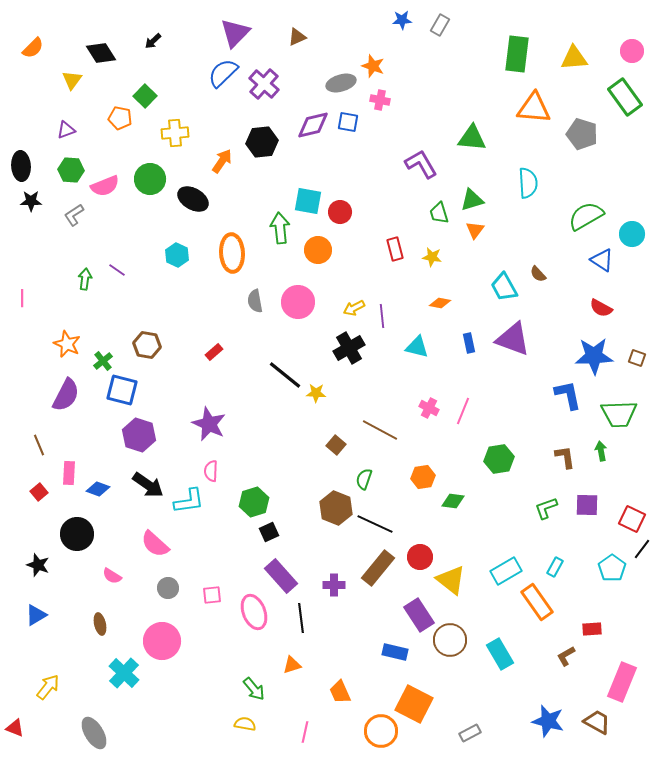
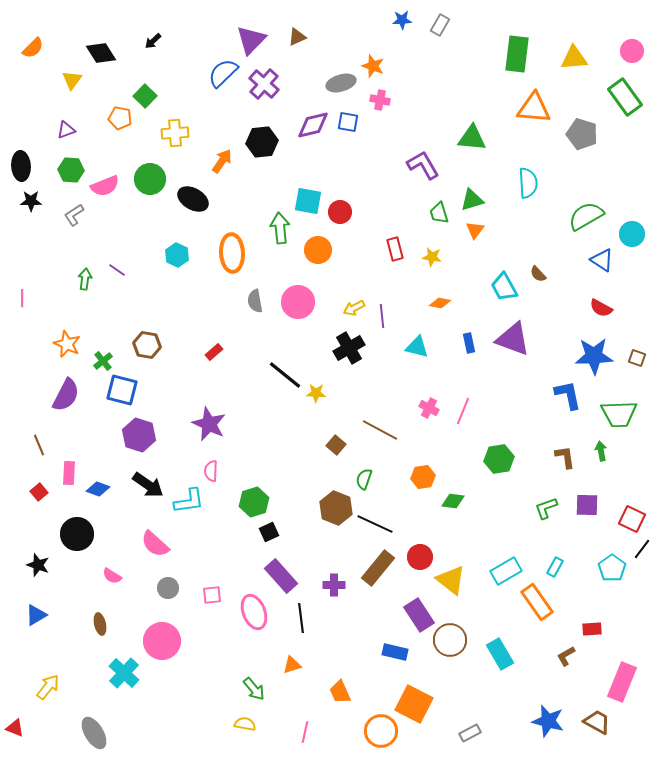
purple triangle at (235, 33): moved 16 px right, 7 px down
purple L-shape at (421, 164): moved 2 px right, 1 px down
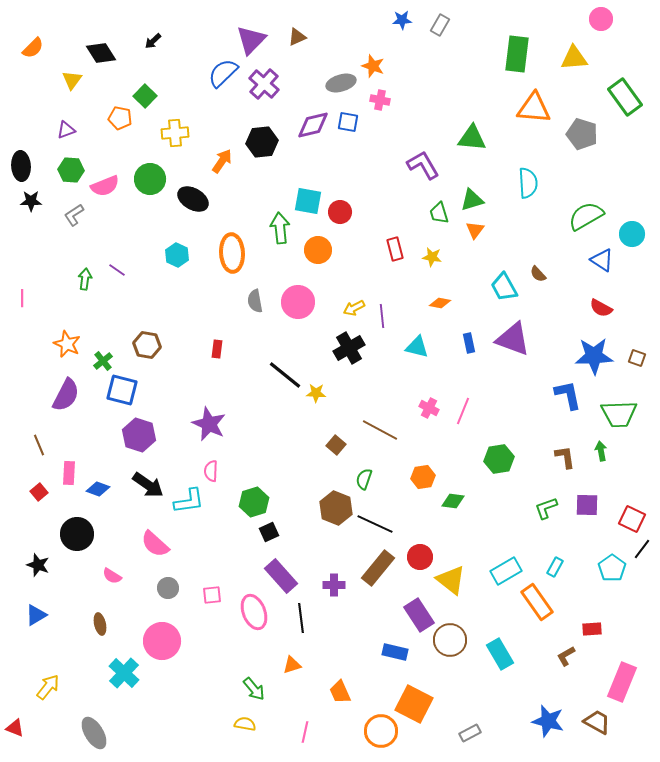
pink circle at (632, 51): moved 31 px left, 32 px up
red rectangle at (214, 352): moved 3 px right, 3 px up; rotated 42 degrees counterclockwise
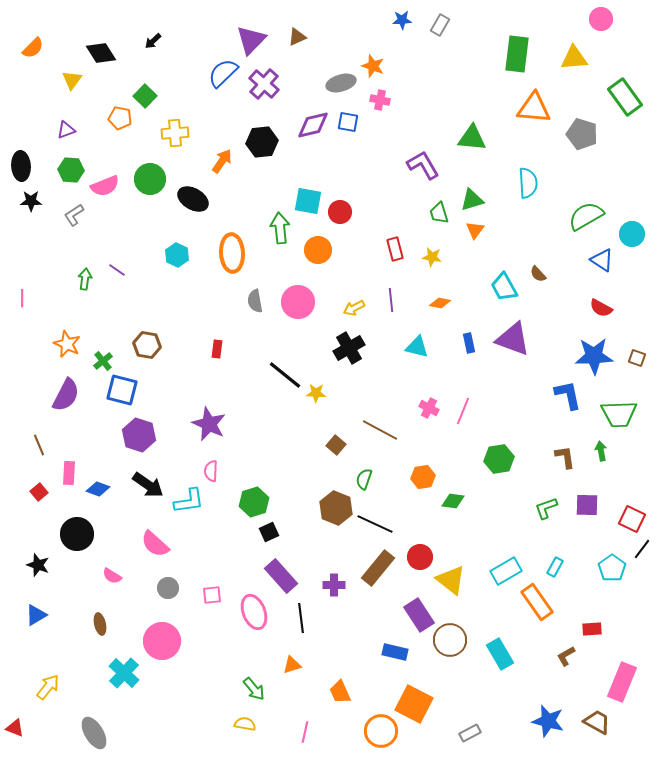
purple line at (382, 316): moved 9 px right, 16 px up
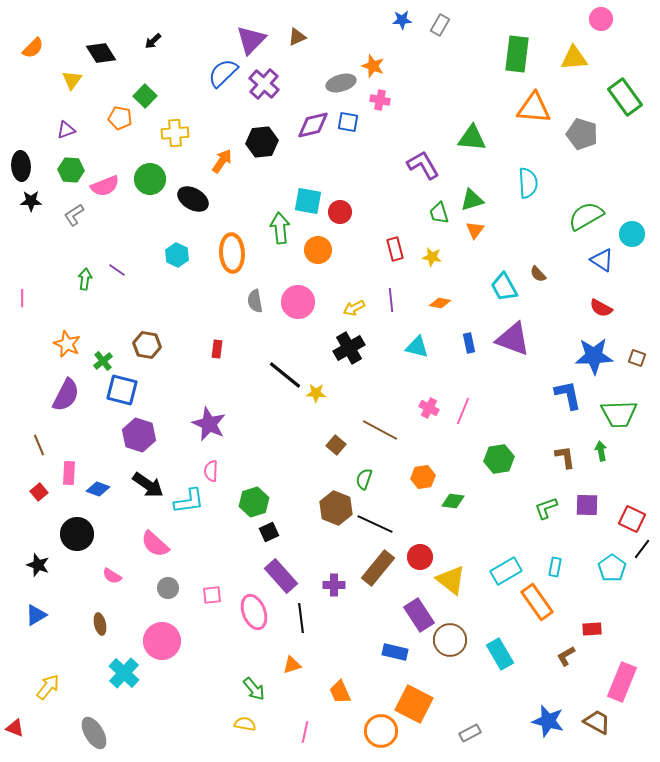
cyan rectangle at (555, 567): rotated 18 degrees counterclockwise
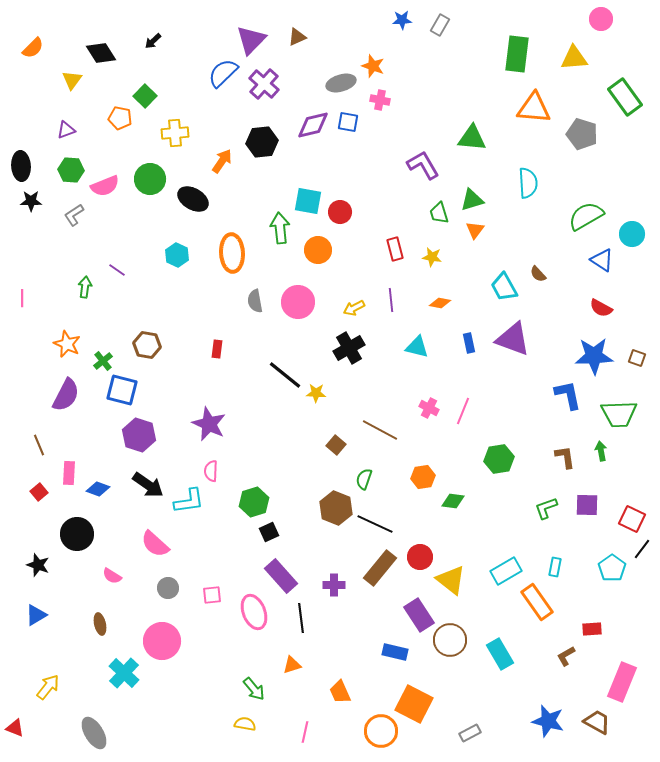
green arrow at (85, 279): moved 8 px down
brown rectangle at (378, 568): moved 2 px right
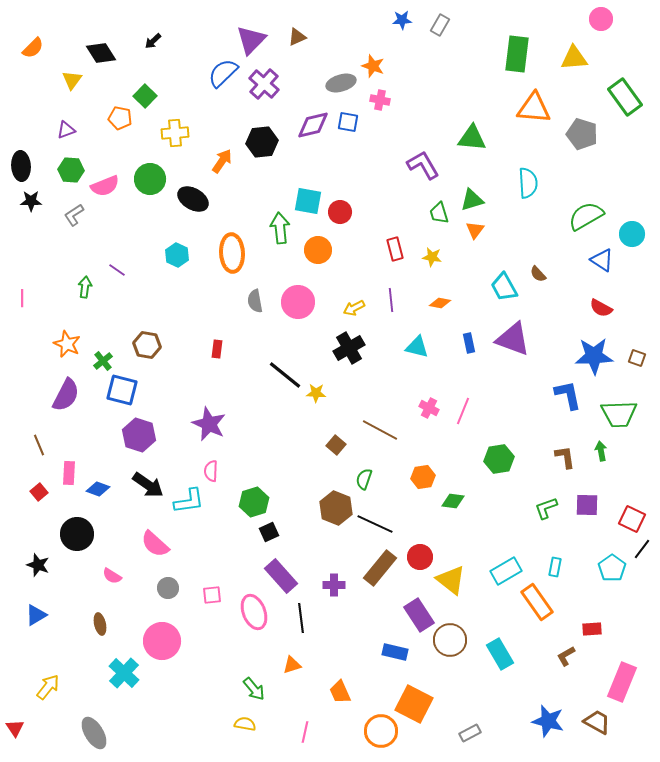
red triangle at (15, 728): rotated 36 degrees clockwise
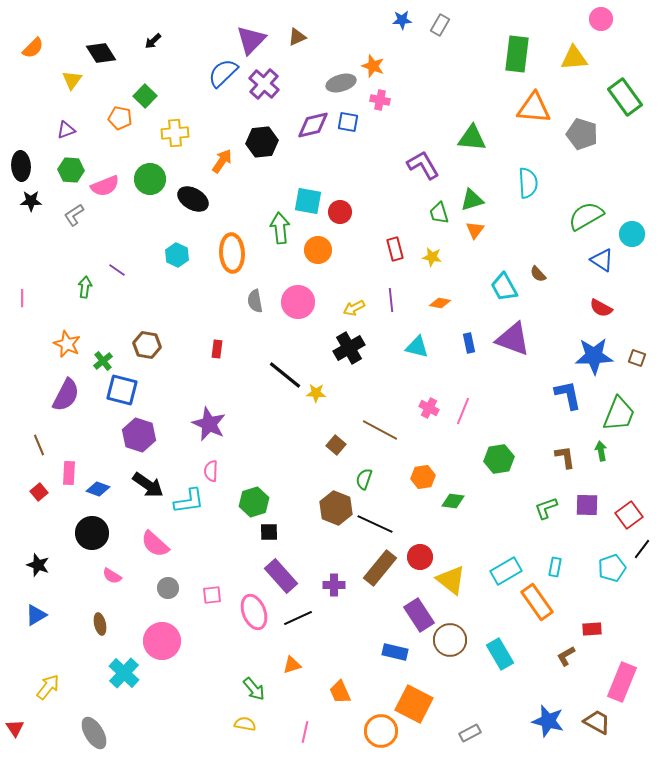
green trapezoid at (619, 414): rotated 66 degrees counterclockwise
red square at (632, 519): moved 3 px left, 4 px up; rotated 28 degrees clockwise
black square at (269, 532): rotated 24 degrees clockwise
black circle at (77, 534): moved 15 px right, 1 px up
cyan pentagon at (612, 568): rotated 16 degrees clockwise
black line at (301, 618): moved 3 px left; rotated 72 degrees clockwise
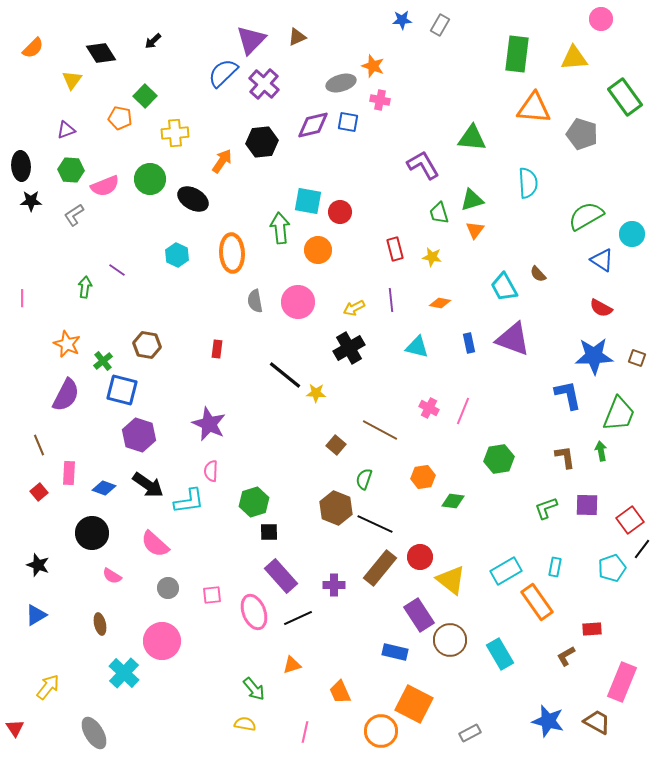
blue diamond at (98, 489): moved 6 px right, 1 px up
red square at (629, 515): moved 1 px right, 5 px down
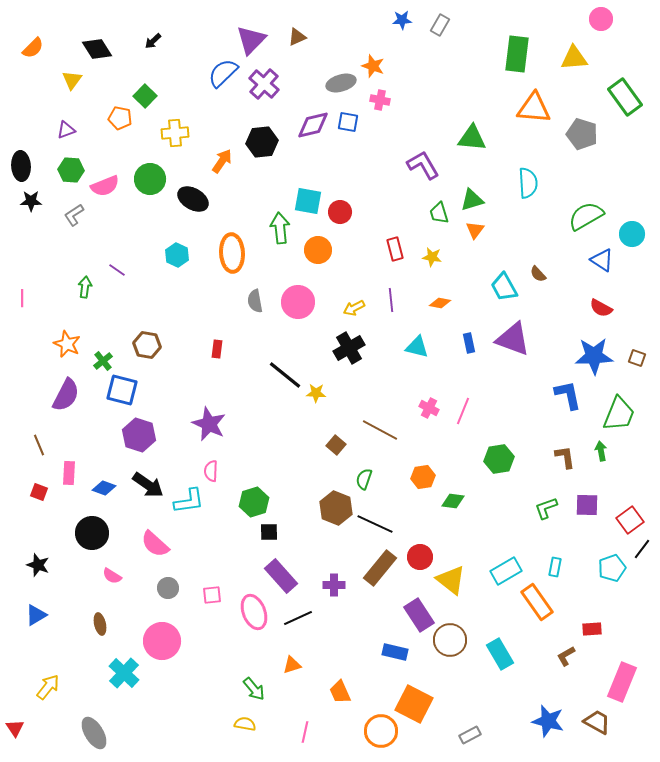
black diamond at (101, 53): moved 4 px left, 4 px up
red square at (39, 492): rotated 30 degrees counterclockwise
gray rectangle at (470, 733): moved 2 px down
